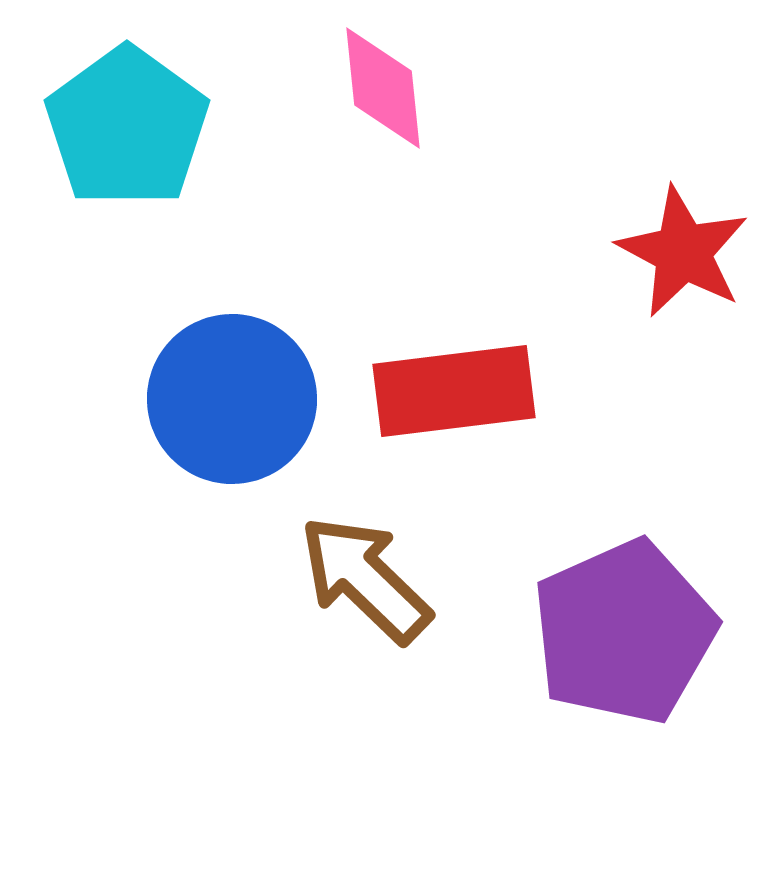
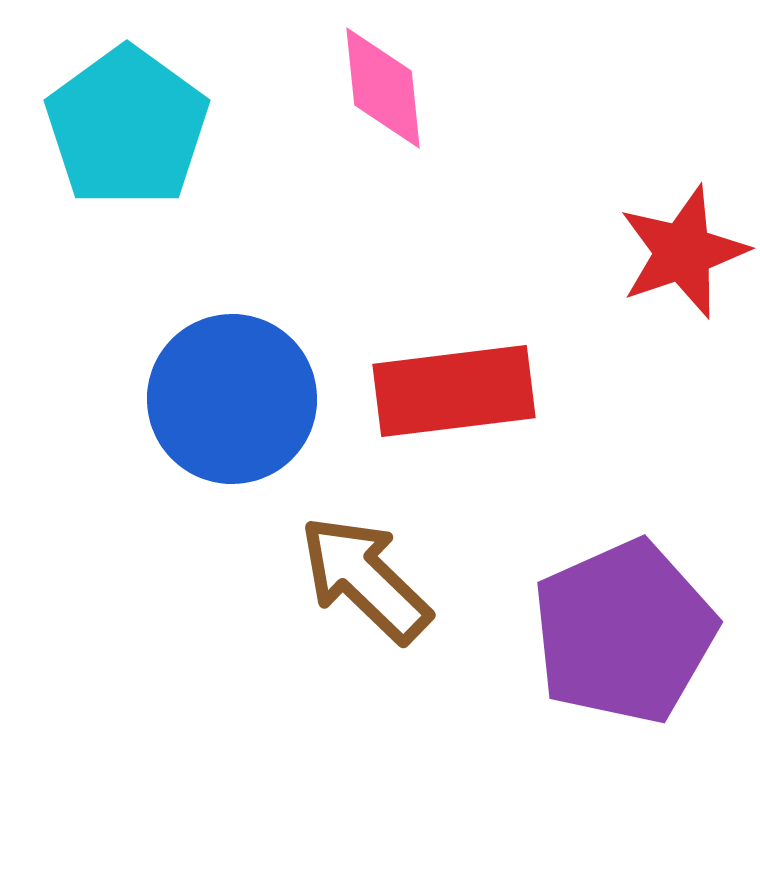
red star: rotated 25 degrees clockwise
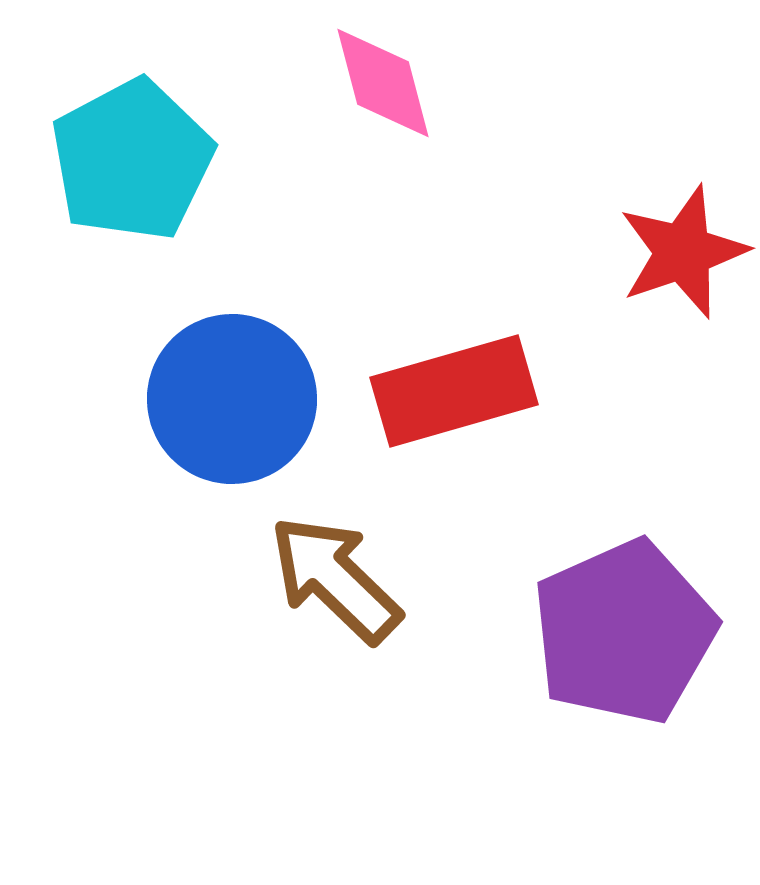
pink diamond: moved 5 px up; rotated 9 degrees counterclockwise
cyan pentagon: moved 5 px right, 33 px down; rotated 8 degrees clockwise
red rectangle: rotated 9 degrees counterclockwise
brown arrow: moved 30 px left
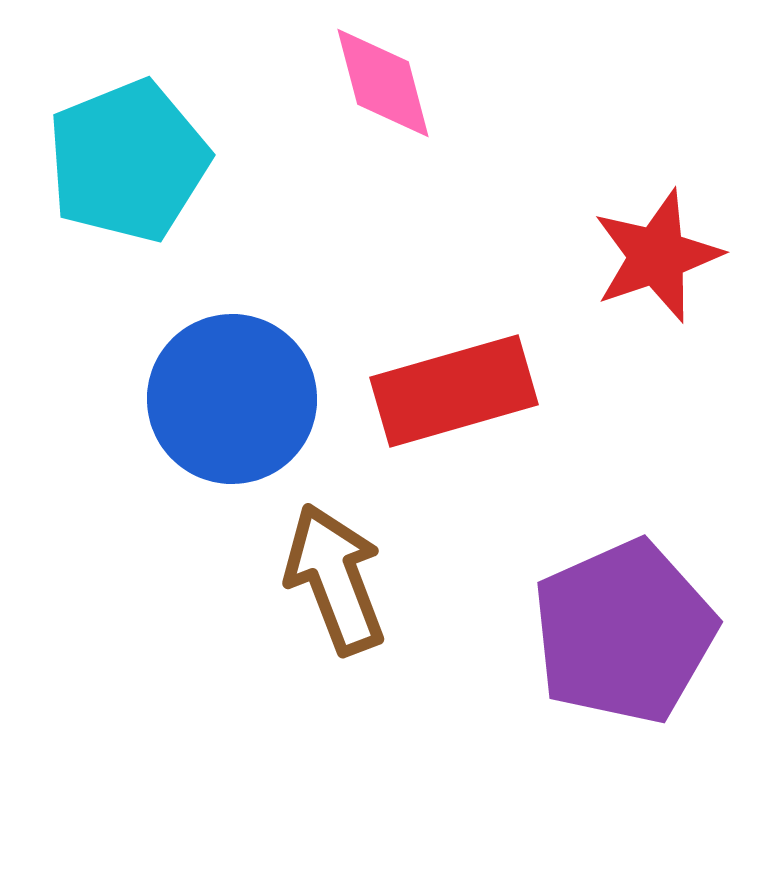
cyan pentagon: moved 4 px left, 1 px down; rotated 6 degrees clockwise
red star: moved 26 px left, 4 px down
brown arrow: rotated 25 degrees clockwise
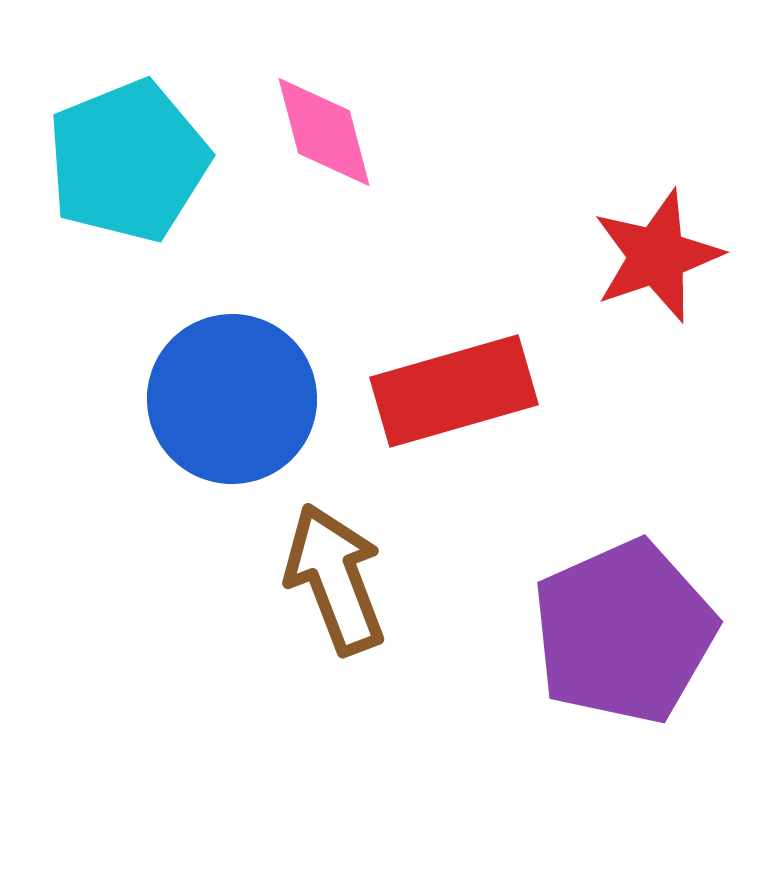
pink diamond: moved 59 px left, 49 px down
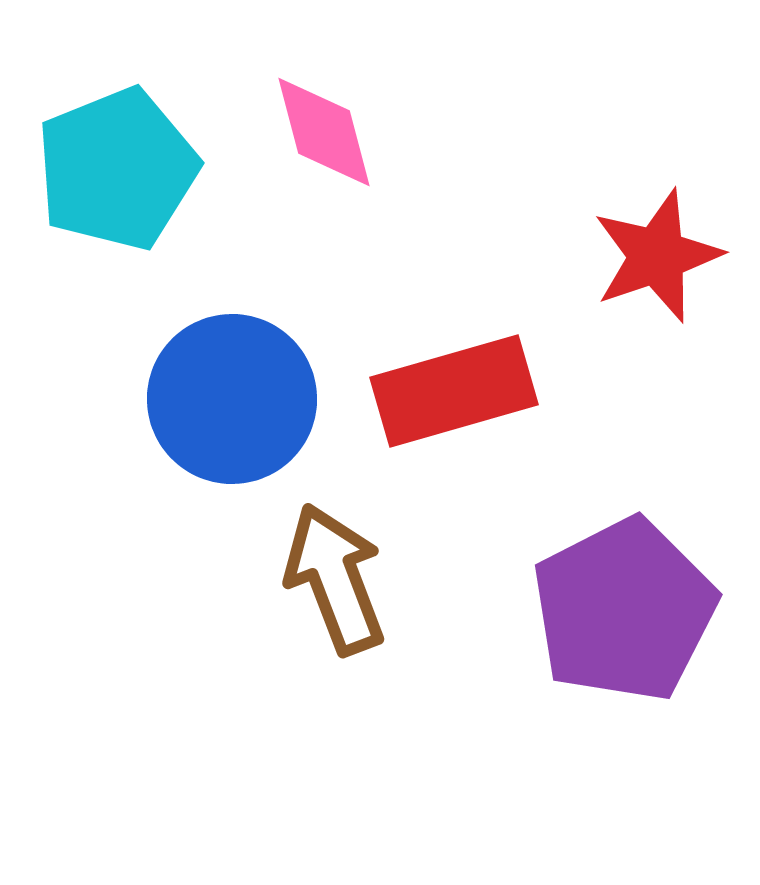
cyan pentagon: moved 11 px left, 8 px down
purple pentagon: moved 22 px up; rotated 3 degrees counterclockwise
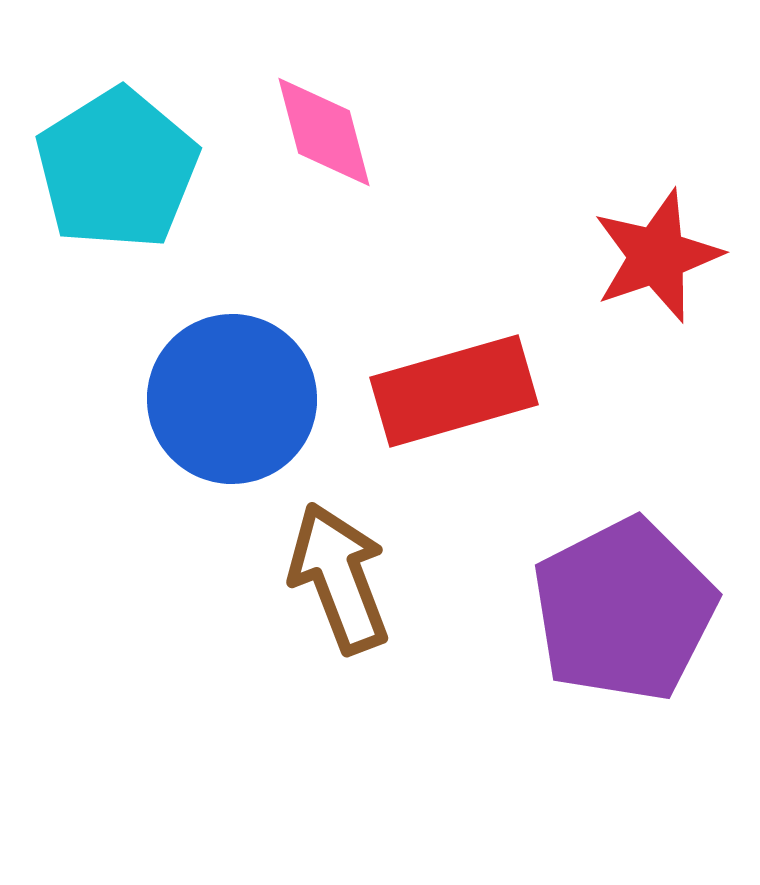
cyan pentagon: rotated 10 degrees counterclockwise
brown arrow: moved 4 px right, 1 px up
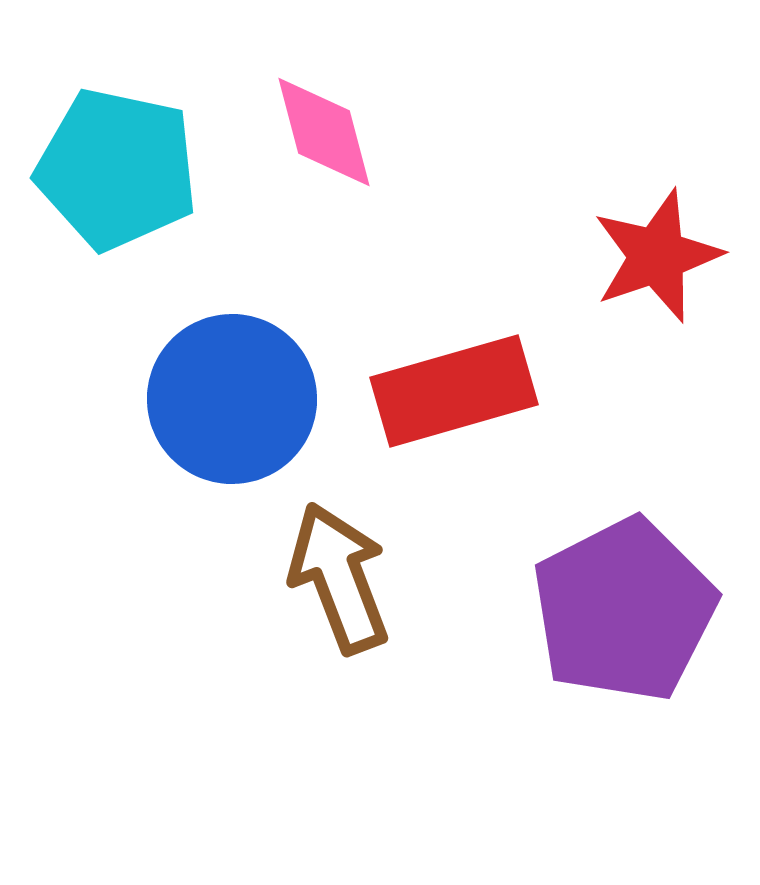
cyan pentagon: rotated 28 degrees counterclockwise
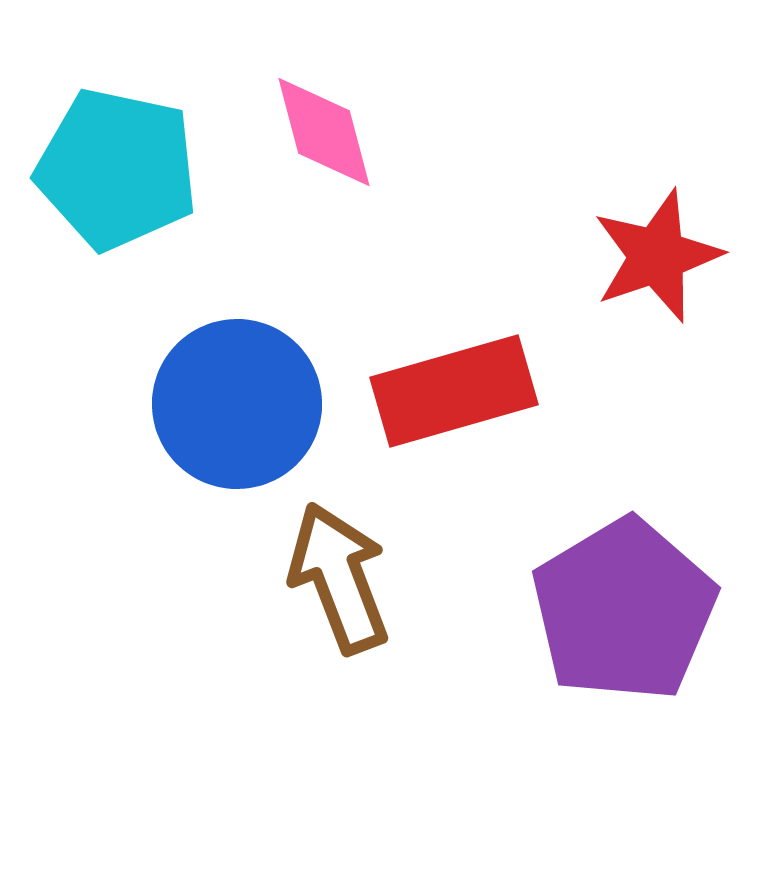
blue circle: moved 5 px right, 5 px down
purple pentagon: rotated 4 degrees counterclockwise
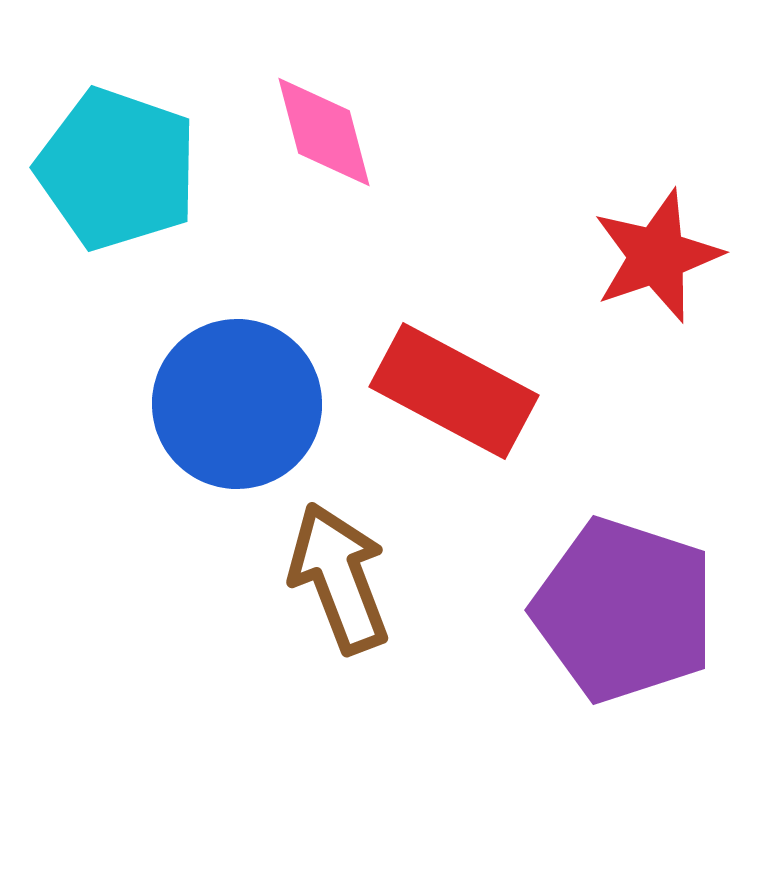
cyan pentagon: rotated 7 degrees clockwise
red rectangle: rotated 44 degrees clockwise
purple pentagon: rotated 23 degrees counterclockwise
